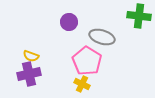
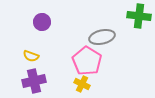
purple circle: moved 27 px left
gray ellipse: rotated 30 degrees counterclockwise
purple cross: moved 5 px right, 7 px down
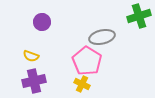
green cross: rotated 25 degrees counterclockwise
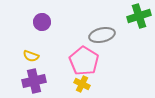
gray ellipse: moved 2 px up
pink pentagon: moved 3 px left
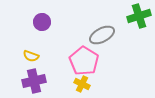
gray ellipse: rotated 15 degrees counterclockwise
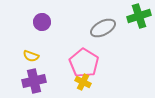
gray ellipse: moved 1 px right, 7 px up
pink pentagon: moved 2 px down
yellow cross: moved 1 px right, 2 px up
